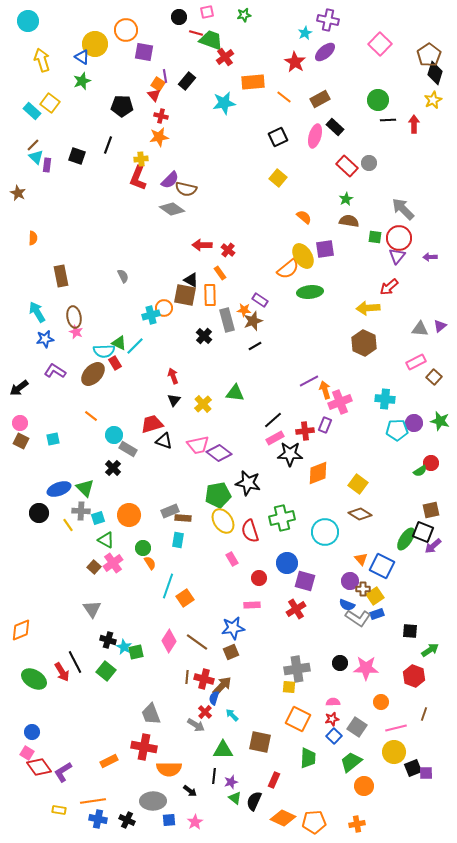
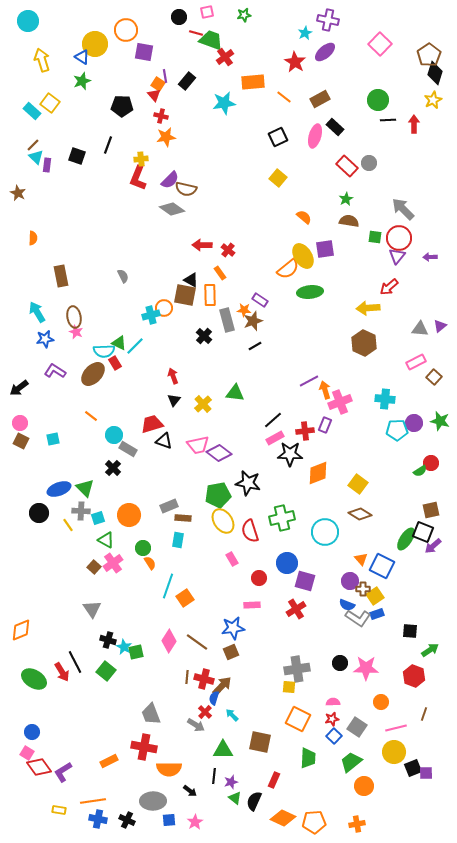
orange star at (159, 137): moved 7 px right
gray rectangle at (170, 511): moved 1 px left, 5 px up
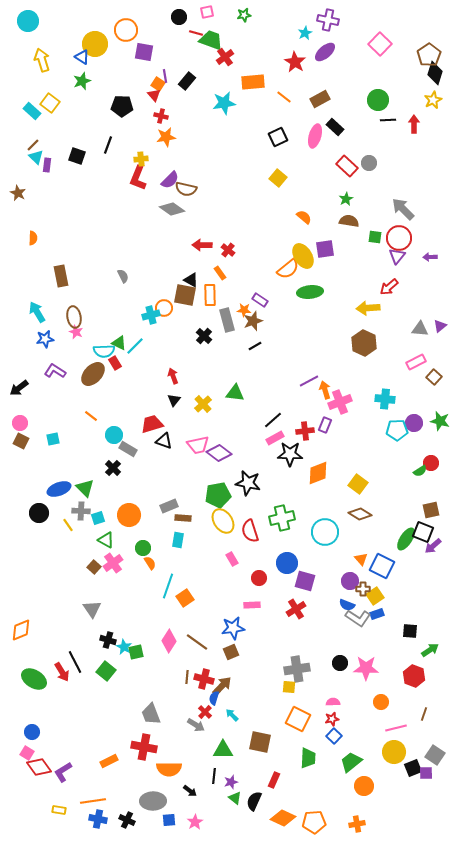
gray square at (357, 727): moved 78 px right, 28 px down
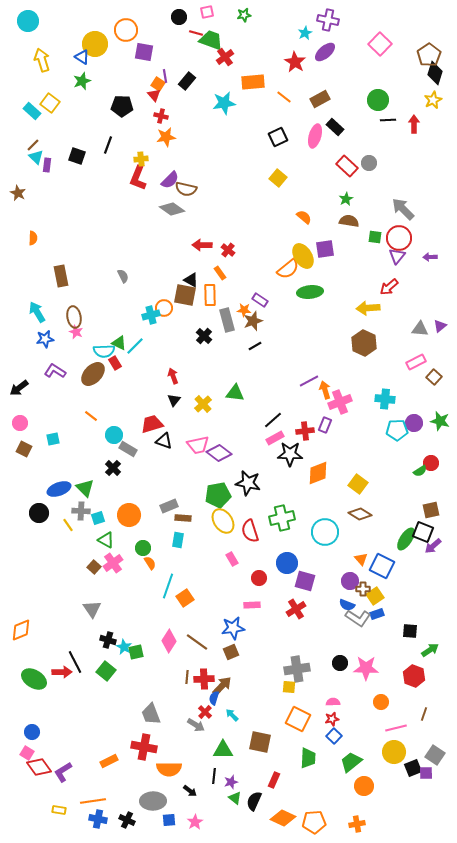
brown square at (21, 441): moved 3 px right, 8 px down
red arrow at (62, 672): rotated 60 degrees counterclockwise
red cross at (204, 679): rotated 18 degrees counterclockwise
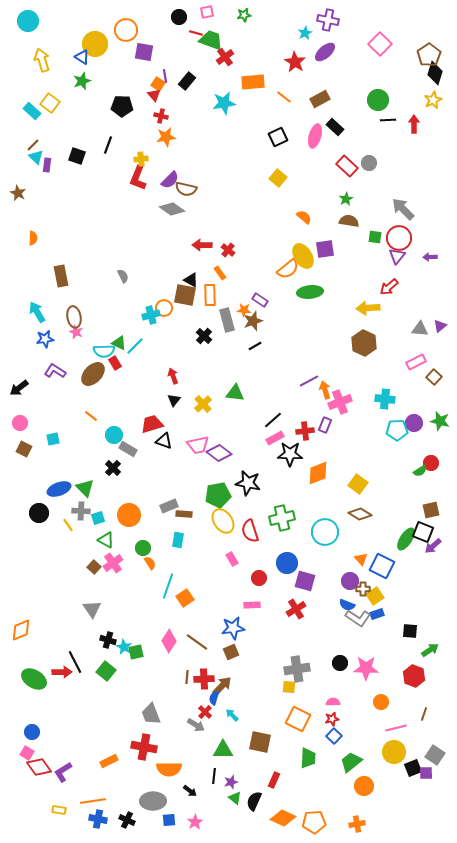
brown rectangle at (183, 518): moved 1 px right, 4 px up
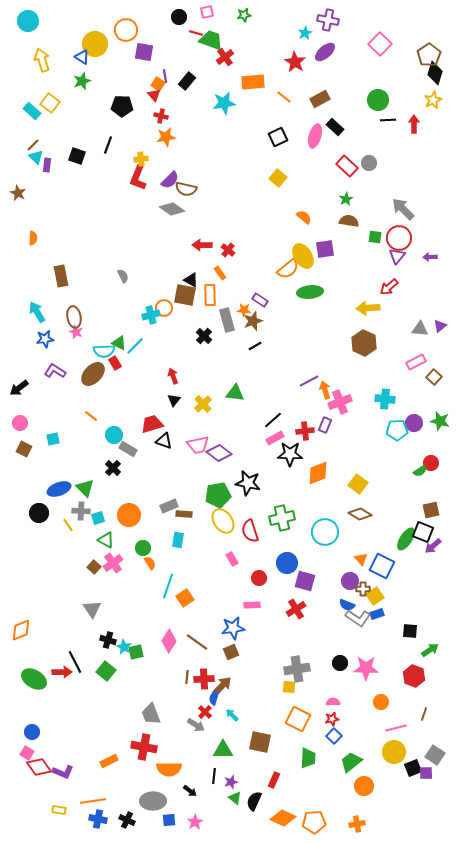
purple L-shape at (63, 772): rotated 125 degrees counterclockwise
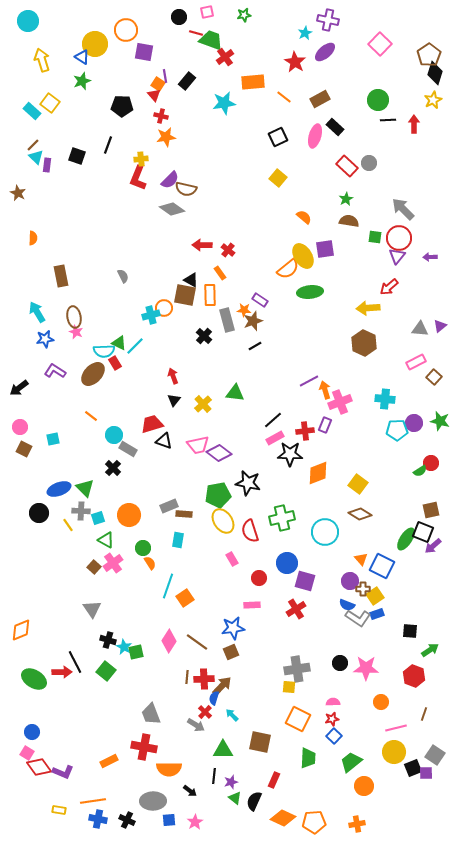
pink circle at (20, 423): moved 4 px down
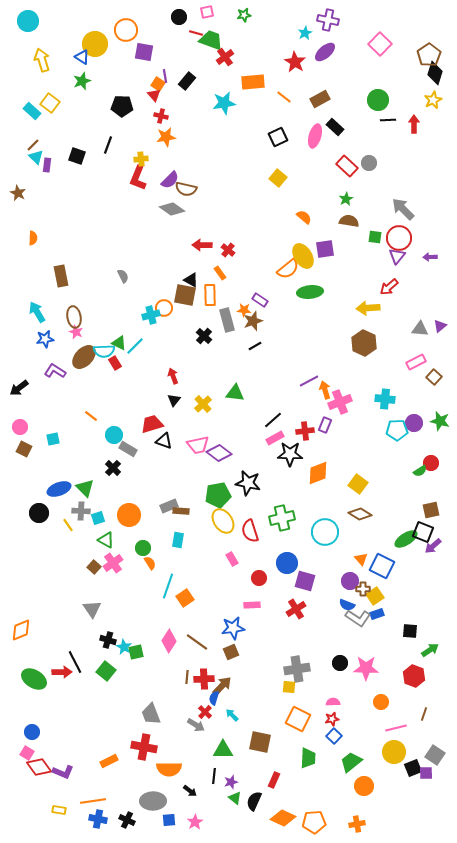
brown ellipse at (93, 374): moved 9 px left, 17 px up
brown rectangle at (184, 514): moved 3 px left, 3 px up
green ellipse at (406, 539): rotated 25 degrees clockwise
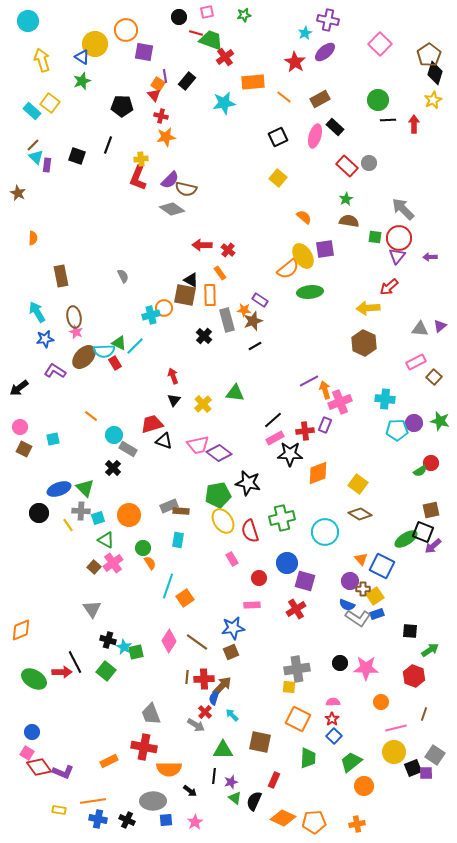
red star at (332, 719): rotated 24 degrees counterclockwise
blue square at (169, 820): moved 3 px left
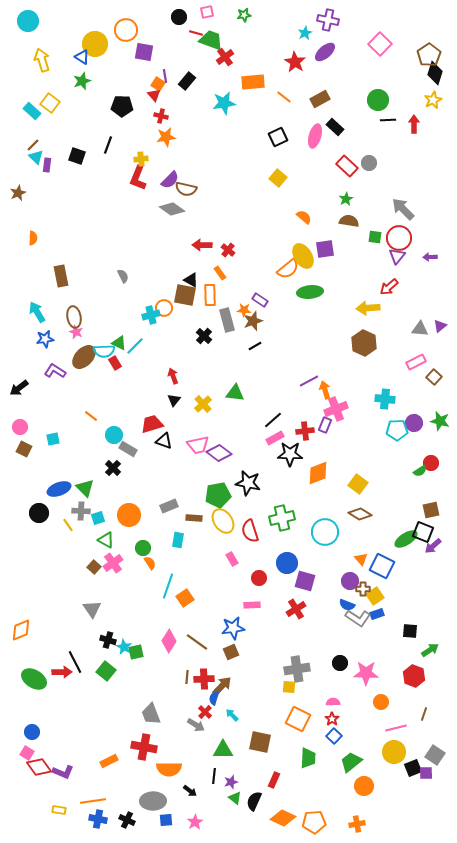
brown star at (18, 193): rotated 21 degrees clockwise
pink cross at (340, 402): moved 4 px left, 7 px down
brown rectangle at (181, 511): moved 13 px right, 7 px down
pink star at (366, 668): moved 5 px down
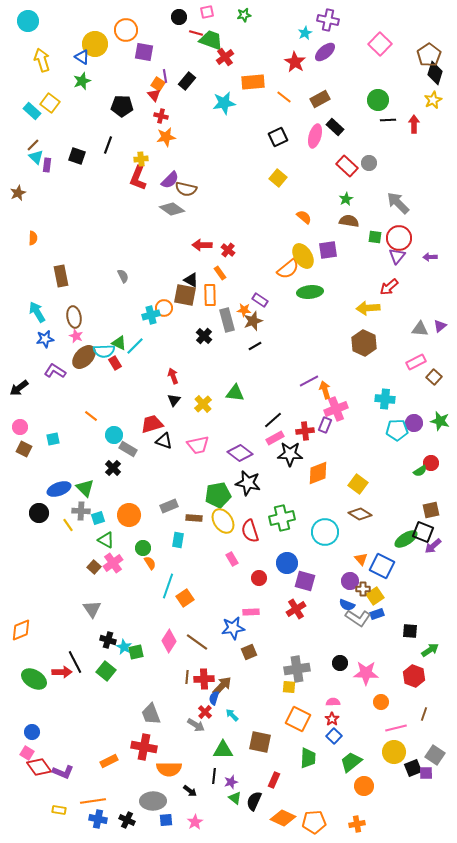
gray arrow at (403, 209): moved 5 px left, 6 px up
purple square at (325, 249): moved 3 px right, 1 px down
pink star at (76, 332): moved 4 px down
purple diamond at (219, 453): moved 21 px right
pink rectangle at (252, 605): moved 1 px left, 7 px down
brown square at (231, 652): moved 18 px right
